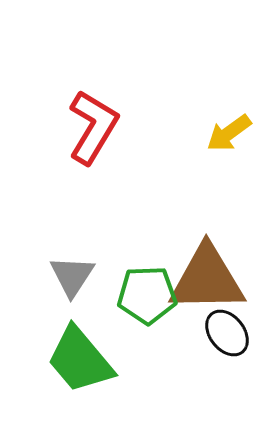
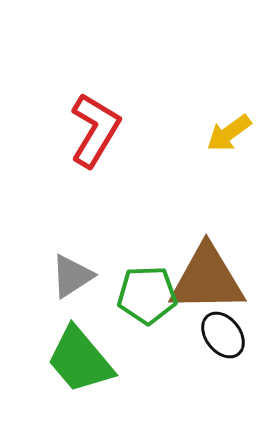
red L-shape: moved 2 px right, 3 px down
gray triangle: rotated 24 degrees clockwise
black ellipse: moved 4 px left, 2 px down
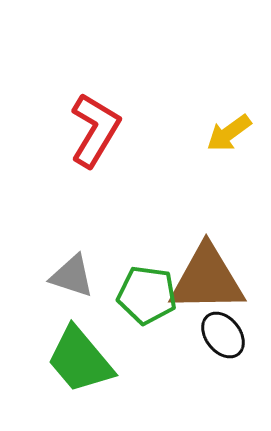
gray triangle: rotated 51 degrees clockwise
green pentagon: rotated 10 degrees clockwise
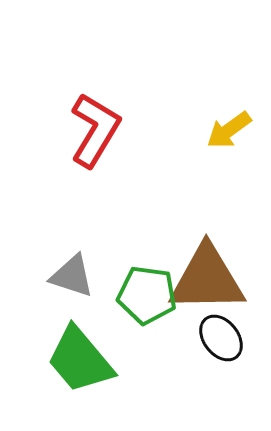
yellow arrow: moved 3 px up
black ellipse: moved 2 px left, 3 px down
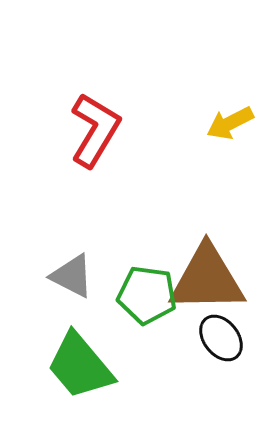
yellow arrow: moved 1 px right, 7 px up; rotated 9 degrees clockwise
gray triangle: rotated 9 degrees clockwise
green trapezoid: moved 6 px down
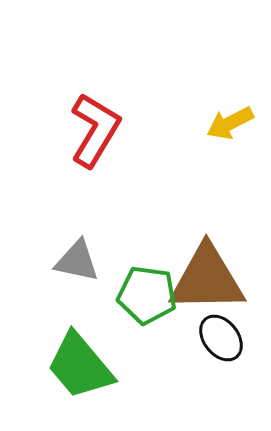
gray triangle: moved 5 px right, 15 px up; rotated 15 degrees counterclockwise
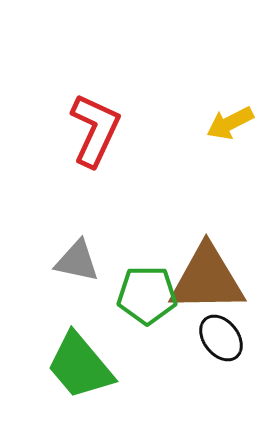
red L-shape: rotated 6 degrees counterclockwise
green pentagon: rotated 8 degrees counterclockwise
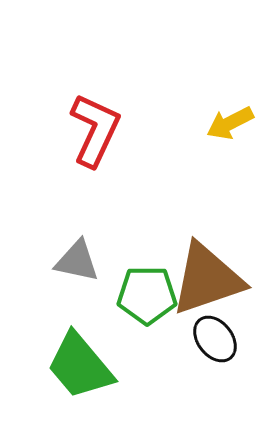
brown triangle: rotated 18 degrees counterclockwise
black ellipse: moved 6 px left, 1 px down
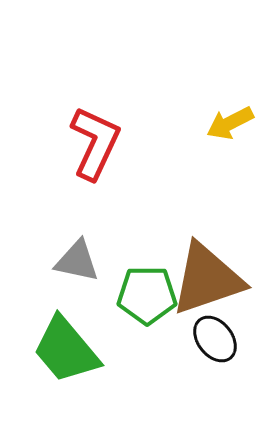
red L-shape: moved 13 px down
green trapezoid: moved 14 px left, 16 px up
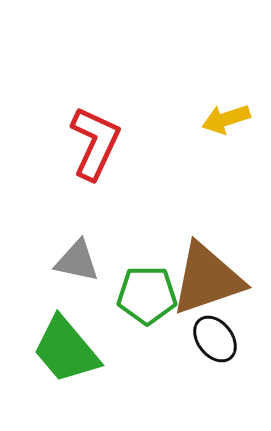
yellow arrow: moved 4 px left, 4 px up; rotated 9 degrees clockwise
